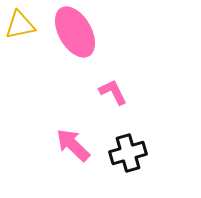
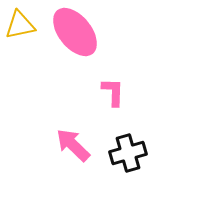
pink ellipse: rotated 9 degrees counterclockwise
pink L-shape: rotated 28 degrees clockwise
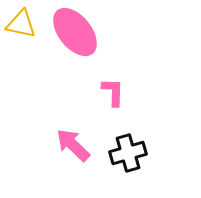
yellow triangle: moved 1 px right, 1 px up; rotated 24 degrees clockwise
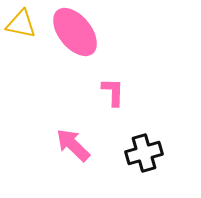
black cross: moved 16 px right
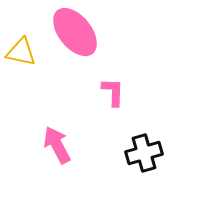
yellow triangle: moved 28 px down
pink arrow: moved 16 px left; rotated 18 degrees clockwise
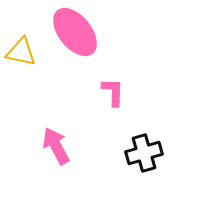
pink arrow: moved 1 px left, 1 px down
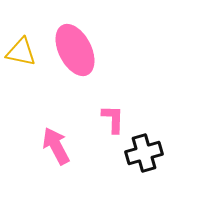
pink ellipse: moved 18 px down; rotated 12 degrees clockwise
pink L-shape: moved 27 px down
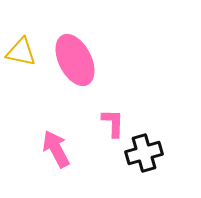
pink ellipse: moved 10 px down
pink L-shape: moved 4 px down
pink arrow: moved 3 px down
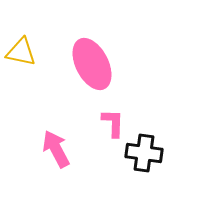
pink ellipse: moved 17 px right, 4 px down
black cross: rotated 24 degrees clockwise
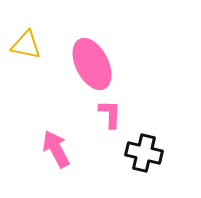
yellow triangle: moved 5 px right, 7 px up
pink L-shape: moved 3 px left, 9 px up
black cross: rotated 6 degrees clockwise
